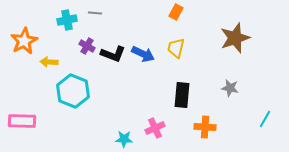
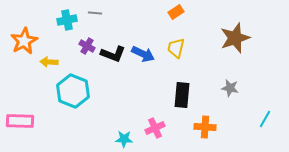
orange rectangle: rotated 28 degrees clockwise
pink rectangle: moved 2 px left
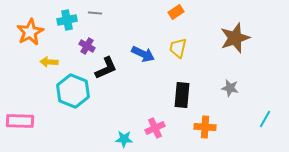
orange star: moved 6 px right, 9 px up
yellow trapezoid: moved 2 px right
black L-shape: moved 7 px left, 14 px down; rotated 45 degrees counterclockwise
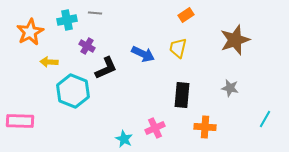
orange rectangle: moved 10 px right, 3 px down
brown star: moved 2 px down
cyan star: rotated 24 degrees clockwise
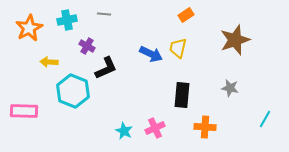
gray line: moved 9 px right, 1 px down
orange star: moved 1 px left, 4 px up
blue arrow: moved 8 px right
pink rectangle: moved 4 px right, 10 px up
cyan star: moved 8 px up
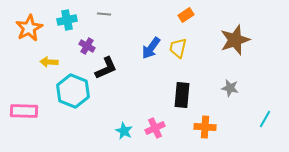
blue arrow: moved 6 px up; rotated 100 degrees clockwise
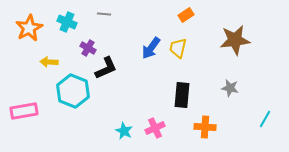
cyan cross: moved 2 px down; rotated 36 degrees clockwise
brown star: rotated 12 degrees clockwise
purple cross: moved 1 px right, 2 px down
pink rectangle: rotated 12 degrees counterclockwise
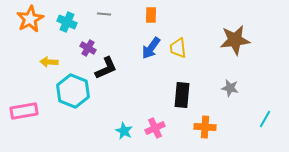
orange rectangle: moved 35 px left; rotated 56 degrees counterclockwise
orange star: moved 1 px right, 9 px up
yellow trapezoid: rotated 20 degrees counterclockwise
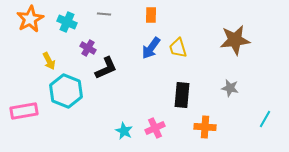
yellow trapezoid: rotated 10 degrees counterclockwise
yellow arrow: moved 1 px up; rotated 120 degrees counterclockwise
cyan hexagon: moved 7 px left
